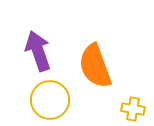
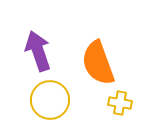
orange semicircle: moved 3 px right, 3 px up
yellow cross: moved 13 px left, 6 px up
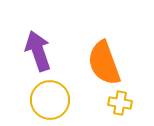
orange semicircle: moved 6 px right
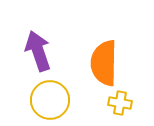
orange semicircle: rotated 21 degrees clockwise
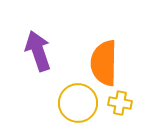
yellow circle: moved 28 px right, 3 px down
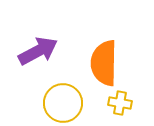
purple arrow: rotated 81 degrees clockwise
yellow circle: moved 15 px left
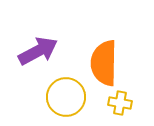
yellow circle: moved 3 px right, 6 px up
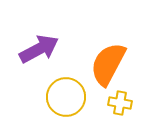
purple arrow: moved 1 px right, 2 px up
orange semicircle: moved 4 px right, 1 px down; rotated 27 degrees clockwise
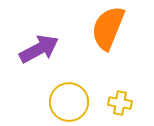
orange semicircle: moved 36 px up; rotated 6 degrees counterclockwise
yellow circle: moved 3 px right, 5 px down
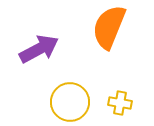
orange semicircle: moved 1 px right, 1 px up
yellow circle: moved 1 px right
